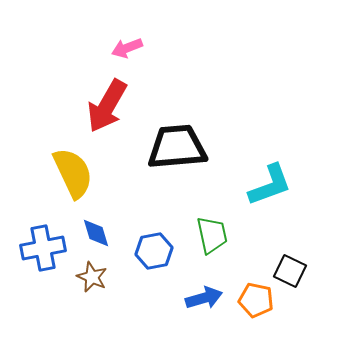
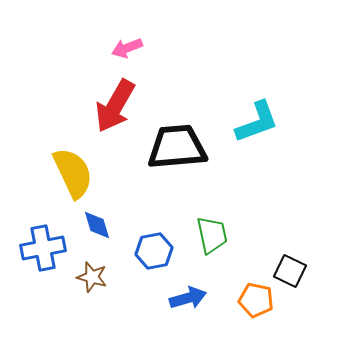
red arrow: moved 8 px right
cyan L-shape: moved 13 px left, 63 px up
blue diamond: moved 1 px right, 8 px up
brown star: rotated 8 degrees counterclockwise
blue arrow: moved 16 px left
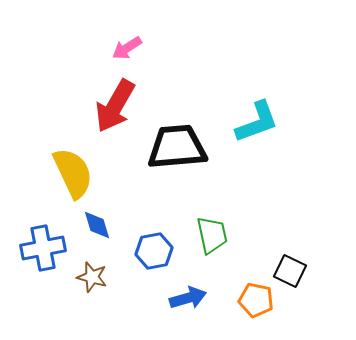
pink arrow: rotated 12 degrees counterclockwise
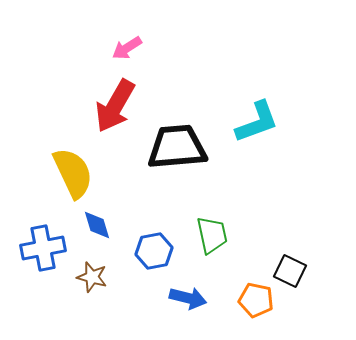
blue arrow: rotated 30 degrees clockwise
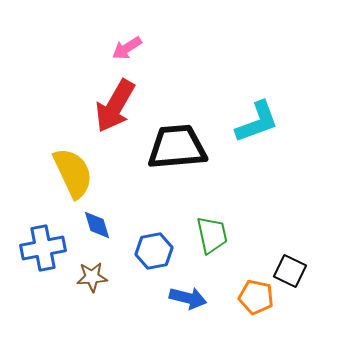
brown star: rotated 20 degrees counterclockwise
orange pentagon: moved 3 px up
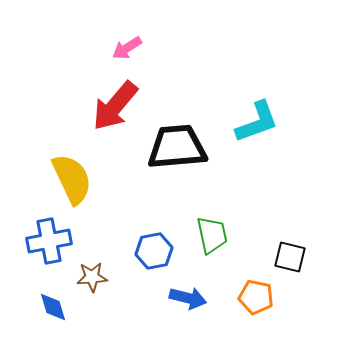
red arrow: rotated 10 degrees clockwise
yellow semicircle: moved 1 px left, 6 px down
blue diamond: moved 44 px left, 82 px down
blue cross: moved 6 px right, 7 px up
black square: moved 14 px up; rotated 12 degrees counterclockwise
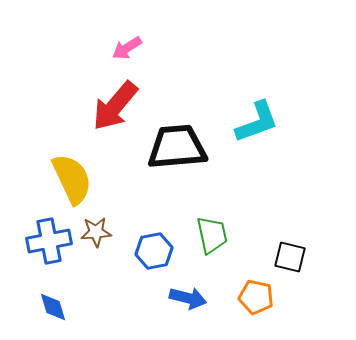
brown star: moved 4 px right, 45 px up
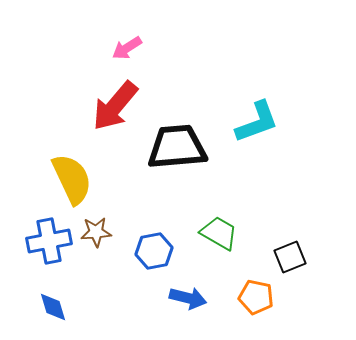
green trapezoid: moved 7 px right, 2 px up; rotated 48 degrees counterclockwise
black square: rotated 36 degrees counterclockwise
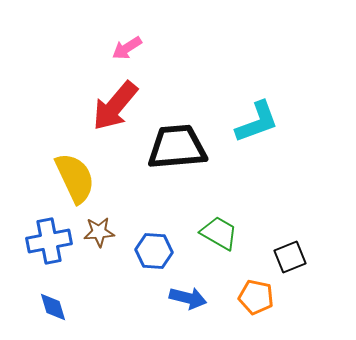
yellow semicircle: moved 3 px right, 1 px up
brown star: moved 3 px right
blue hexagon: rotated 15 degrees clockwise
